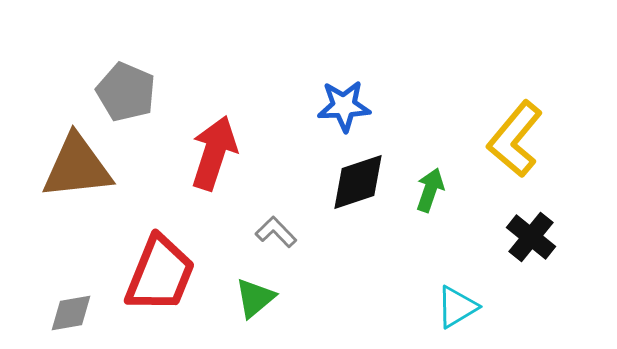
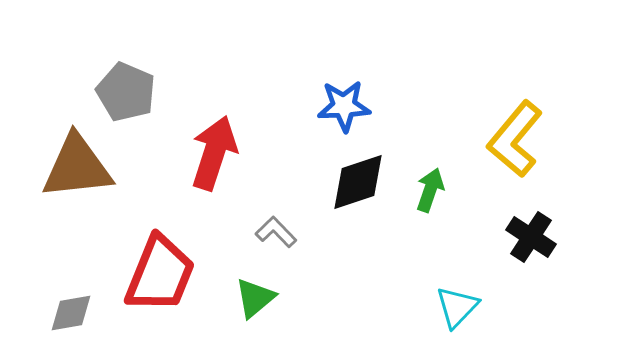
black cross: rotated 6 degrees counterclockwise
cyan triangle: rotated 15 degrees counterclockwise
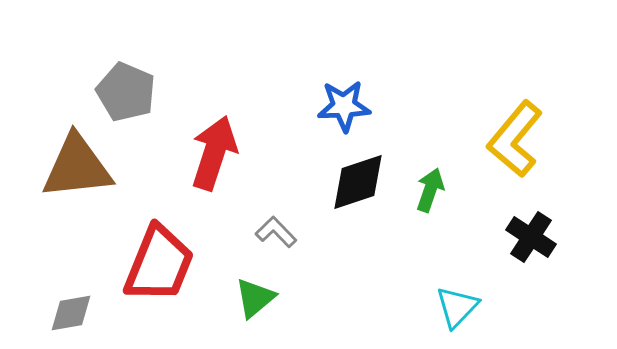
red trapezoid: moved 1 px left, 10 px up
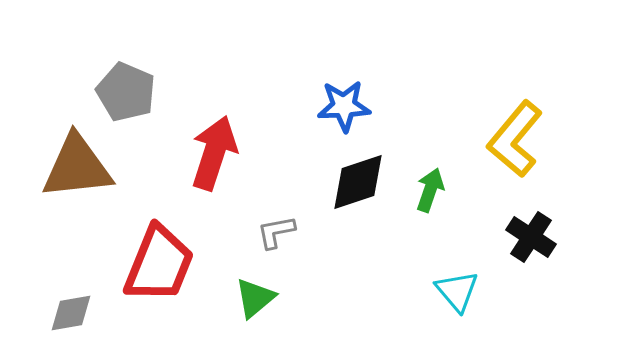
gray L-shape: rotated 57 degrees counterclockwise
cyan triangle: moved 16 px up; rotated 24 degrees counterclockwise
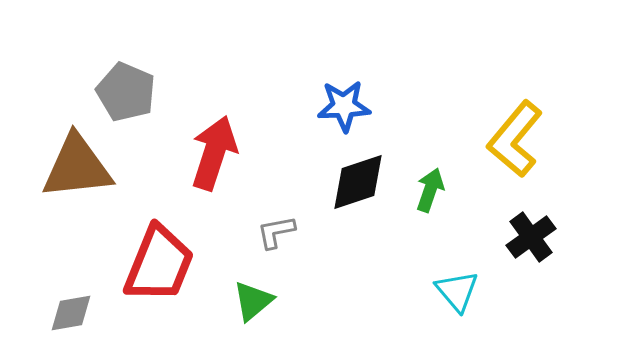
black cross: rotated 21 degrees clockwise
green triangle: moved 2 px left, 3 px down
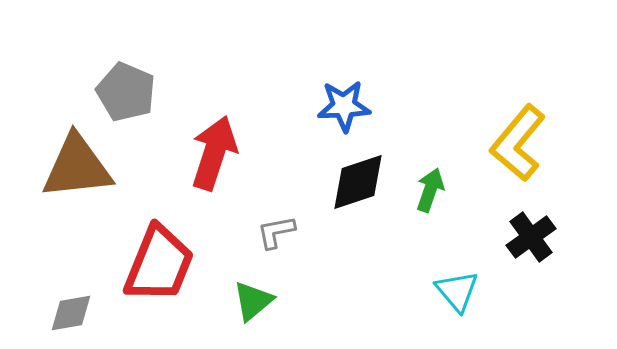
yellow L-shape: moved 3 px right, 4 px down
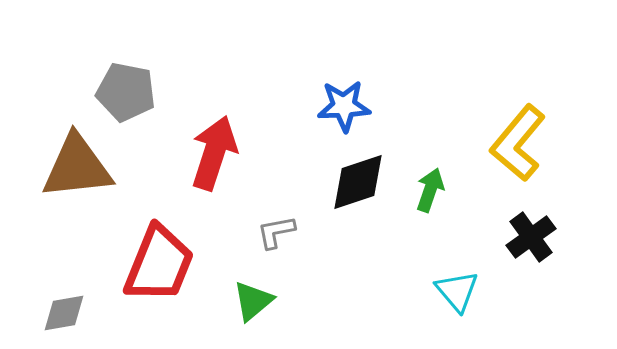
gray pentagon: rotated 12 degrees counterclockwise
gray diamond: moved 7 px left
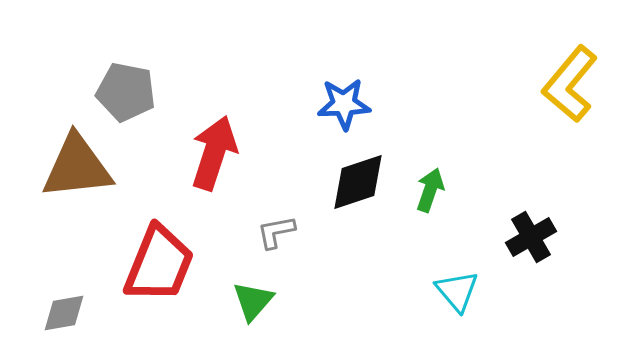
blue star: moved 2 px up
yellow L-shape: moved 52 px right, 59 px up
black cross: rotated 6 degrees clockwise
green triangle: rotated 9 degrees counterclockwise
